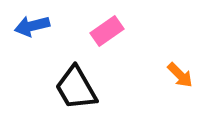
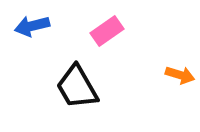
orange arrow: rotated 28 degrees counterclockwise
black trapezoid: moved 1 px right, 1 px up
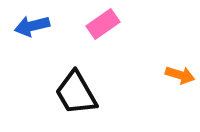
pink rectangle: moved 4 px left, 7 px up
black trapezoid: moved 1 px left, 6 px down
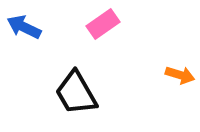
blue arrow: moved 8 px left, 1 px down; rotated 40 degrees clockwise
